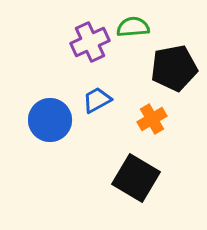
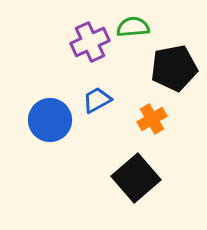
black square: rotated 18 degrees clockwise
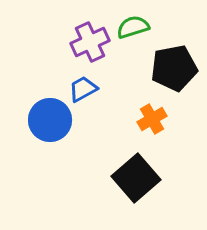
green semicircle: rotated 12 degrees counterclockwise
blue trapezoid: moved 14 px left, 11 px up
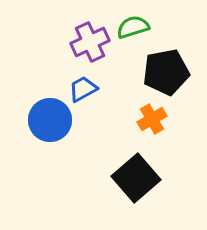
black pentagon: moved 8 px left, 4 px down
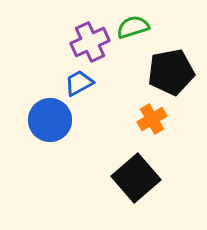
black pentagon: moved 5 px right
blue trapezoid: moved 4 px left, 6 px up
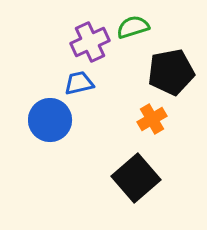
blue trapezoid: rotated 16 degrees clockwise
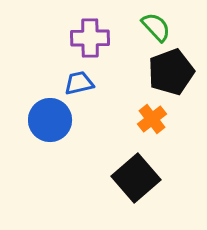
green semicircle: moved 23 px right; rotated 64 degrees clockwise
purple cross: moved 4 px up; rotated 24 degrees clockwise
black pentagon: rotated 9 degrees counterclockwise
orange cross: rotated 8 degrees counterclockwise
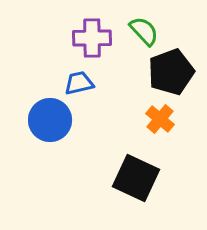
green semicircle: moved 12 px left, 4 px down
purple cross: moved 2 px right
orange cross: moved 8 px right; rotated 12 degrees counterclockwise
black square: rotated 24 degrees counterclockwise
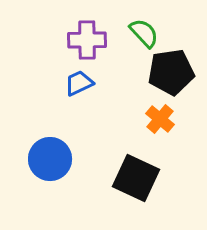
green semicircle: moved 2 px down
purple cross: moved 5 px left, 2 px down
black pentagon: rotated 12 degrees clockwise
blue trapezoid: rotated 12 degrees counterclockwise
blue circle: moved 39 px down
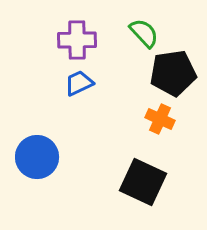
purple cross: moved 10 px left
black pentagon: moved 2 px right, 1 px down
orange cross: rotated 16 degrees counterclockwise
blue circle: moved 13 px left, 2 px up
black square: moved 7 px right, 4 px down
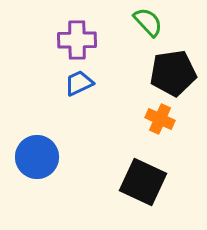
green semicircle: moved 4 px right, 11 px up
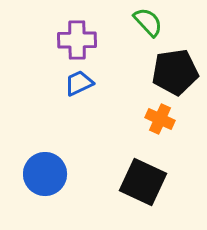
black pentagon: moved 2 px right, 1 px up
blue circle: moved 8 px right, 17 px down
